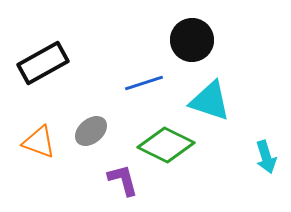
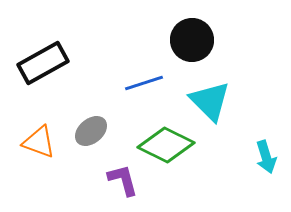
cyan triangle: rotated 27 degrees clockwise
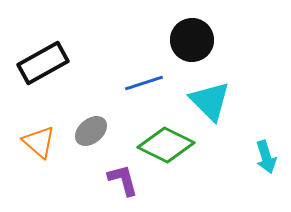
orange triangle: rotated 21 degrees clockwise
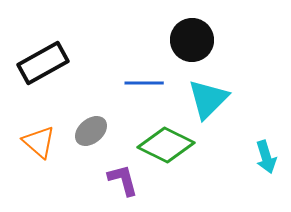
blue line: rotated 18 degrees clockwise
cyan triangle: moved 2 px left, 2 px up; rotated 30 degrees clockwise
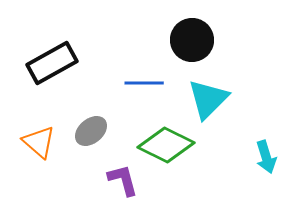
black rectangle: moved 9 px right
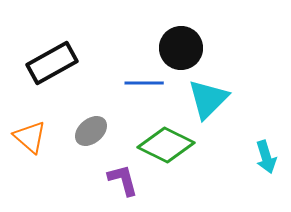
black circle: moved 11 px left, 8 px down
orange triangle: moved 9 px left, 5 px up
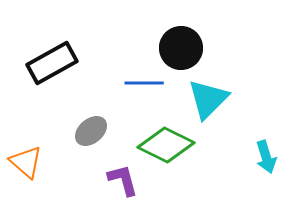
orange triangle: moved 4 px left, 25 px down
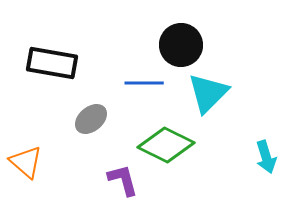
black circle: moved 3 px up
black rectangle: rotated 39 degrees clockwise
cyan triangle: moved 6 px up
gray ellipse: moved 12 px up
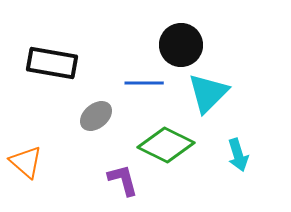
gray ellipse: moved 5 px right, 3 px up
cyan arrow: moved 28 px left, 2 px up
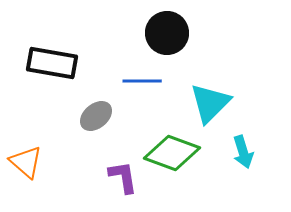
black circle: moved 14 px left, 12 px up
blue line: moved 2 px left, 2 px up
cyan triangle: moved 2 px right, 10 px down
green diamond: moved 6 px right, 8 px down; rotated 6 degrees counterclockwise
cyan arrow: moved 5 px right, 3 px up
purple L-shape: moved 3 px up; rotated 6 degrees clockwise
